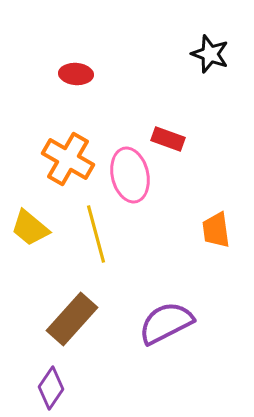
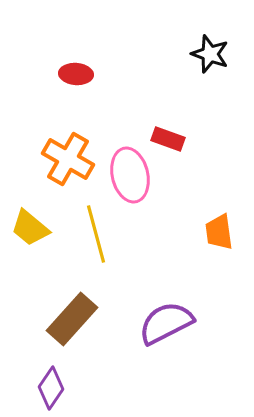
orange trapezoid: moved 3 px right, 2 px down
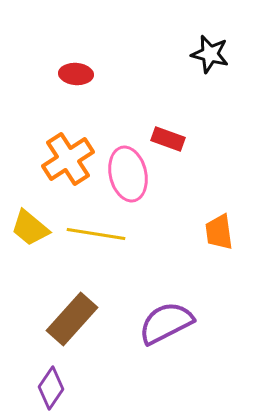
black star: rotated 6 degrees counterclockwise
orange cross: rotated 27 degrees clockwise
pink ellipse: moved 2 px left, 1 px up
yellow line: rotated 66 degrees counterclockwise
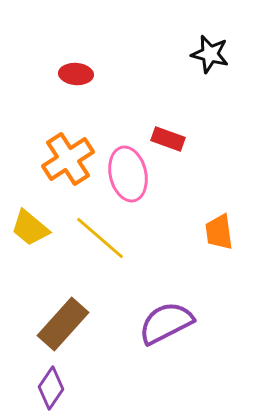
yellow line: moved 4 px right, 4 px down; rotated 32 degrees clockwise
brown rectangle: moved 9 px left, 5 px down
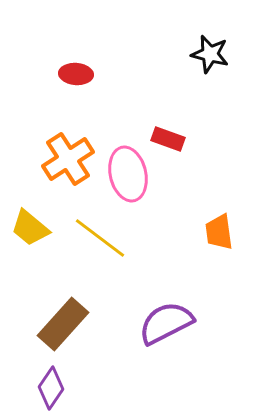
yellow line: rotated 4 degrees counterclockwise
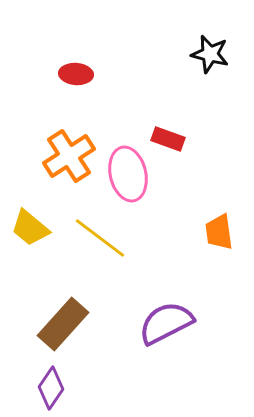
orange cross: moved 1 px right, 3 px up
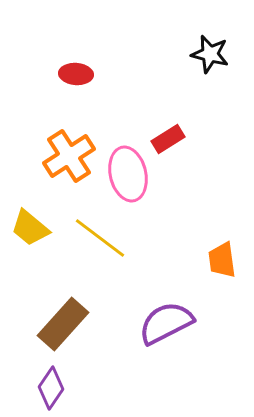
red rectangle: rotated 52 degrees counterclockwise
orange trapezoid: moved 3 px right, 28 px down
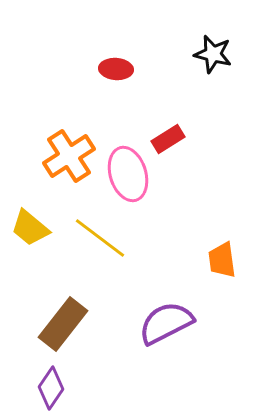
black star: moved 3 px right
red ellipse: moved 40 px right, 5 px up
pink ellipse: rotated 4 degrees counterclockwise
brown rectangle: rotated 4 degrees counterclockwise
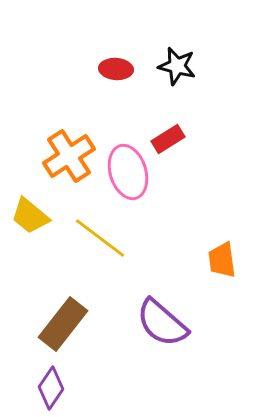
black star: moved 36 px left, 12 px down
pink ellipse: moved 2 px up
yellow trapezoid: moved 12 px up
purple semicircle: moved 4 px left; rotated 112 degrees counterclockwise
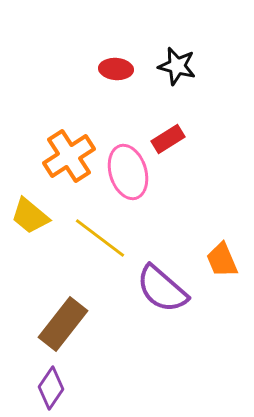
orange trapezoid: rotated 15 degrees counterclockwise
purple semicircle: moved 34 px up
